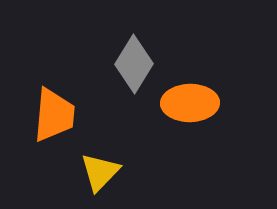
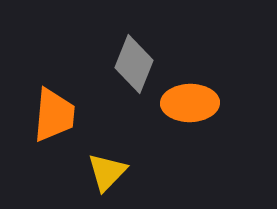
gray diamond: rotated 10 degrees counterclockwise
yellow triangle: moved 7 px right
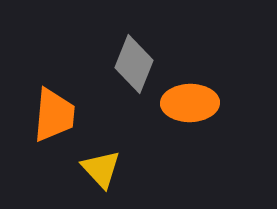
yellow triangle: moved 6 px left, 3 px up; rotated 27 degrees counterclockwise
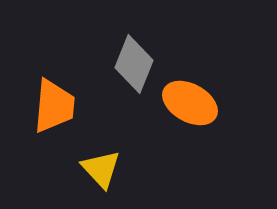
orange ellipse: rotated 30 degrees clockwise
orange trapezoid: moved 9 px up
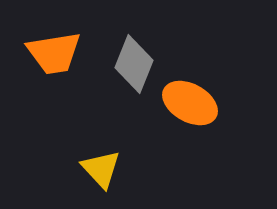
orange trapezoid: moved 53 px up; rotated 76 degrees clockwise
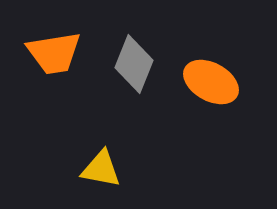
orange ellipse: moved 21 px right, 21 px up
yellow triangle: rotated 36 degrees counterclockwise
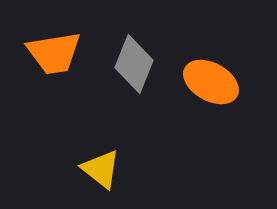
yellow triangle: rotated 27 degrees clockwise
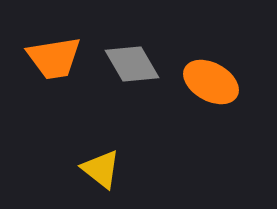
orange trapezoid: moved 5 px down
gray diamond: moved 2 px left; rotated 52 degrees counterclockwise
